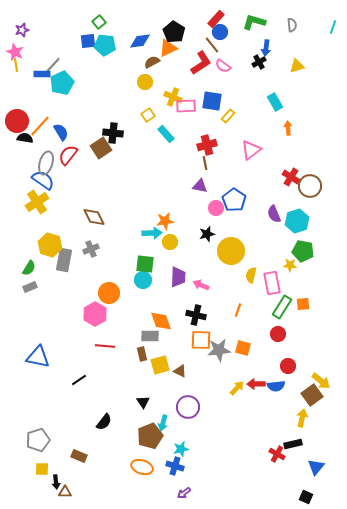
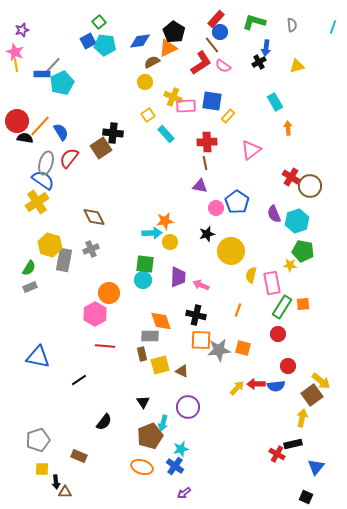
blue square at (88, 41): rotated 21 degrees counterclockwise
red cross at (207, 145): moved 3 px up; rotated 12 degrees clockwise
red semicircle at (68, 155): moved 1 px right, 3 px down
blue pentagon at (234, 200): moved 3 px right, 2 px down
brown triangle at (180, 371): moved 2 px right
blue cross at (175, 466): rotated 18 degrees clockwise
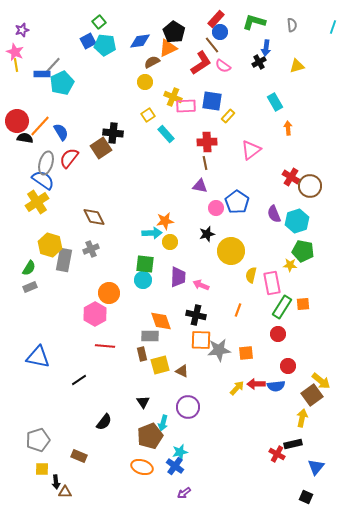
orange square at (243, 348): moved 3 px right, 5 px down; rotated 21 degrees counterclockwise
cyan star at (181, 449): moved 1 px left, 3 px down
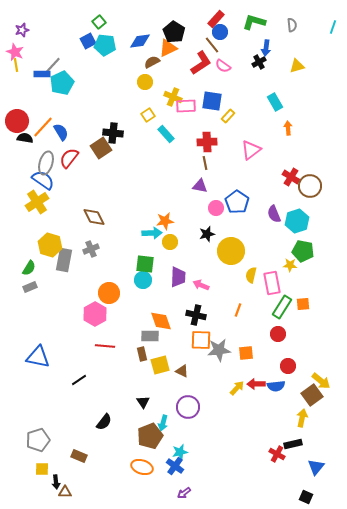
orange line at (40, 126): moved 3 px right, 1 px down
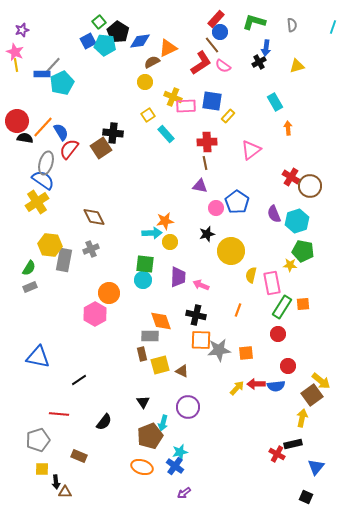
black pentagon at (174, 32): moved 56 px left
red semicircle at (69, 158): moved 9 px up
yellow hexagon at (50, 245): rotated 10 degrees counterclockwise
red line at (105, 346): moved 46 px left, 68 px down
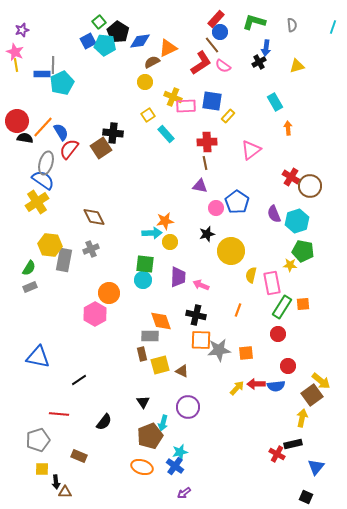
gray line at (53, 65): rotated 42 degrees counterclockwise
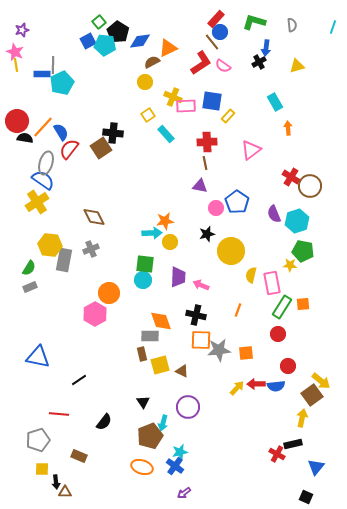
brown line at (212, 45): moved 3 px up
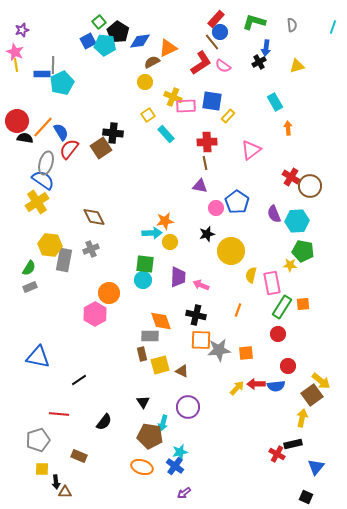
cyan hexagon at (297, 221): rotated 15 degrees clockwise
brown pentagon at (150, 436): rotated 30 degrees clockwise
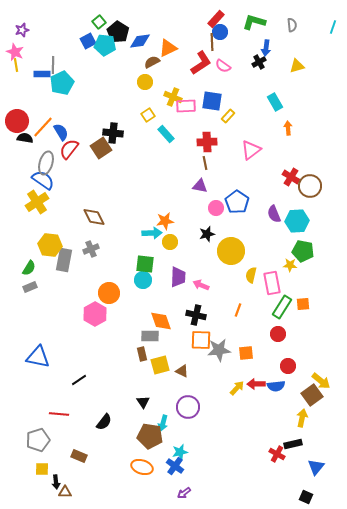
brown line at (212, 42): rotated 36 degrees clockwise
